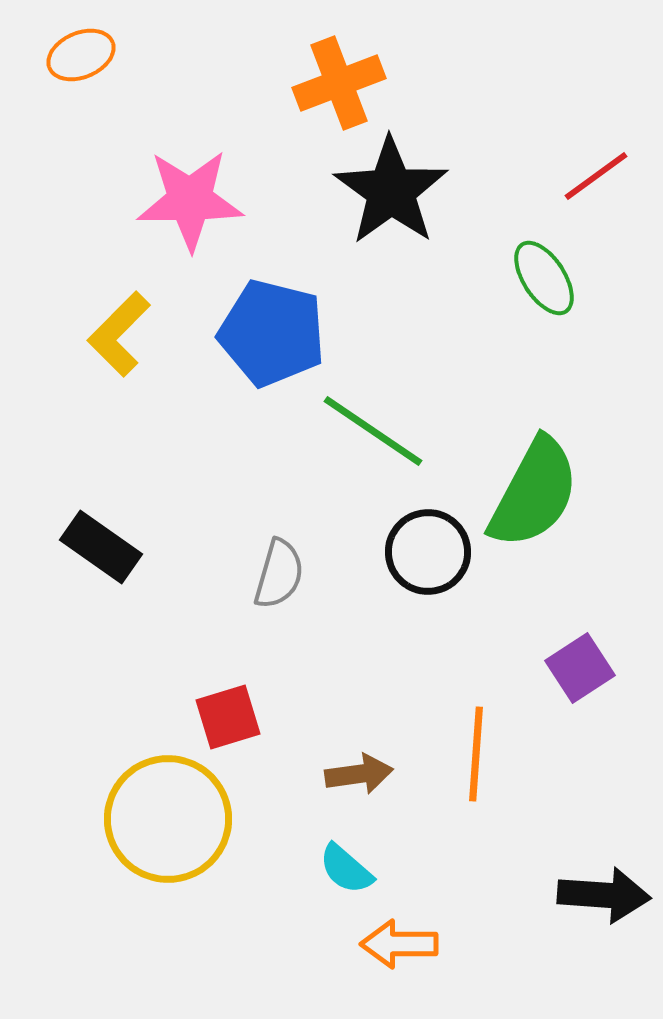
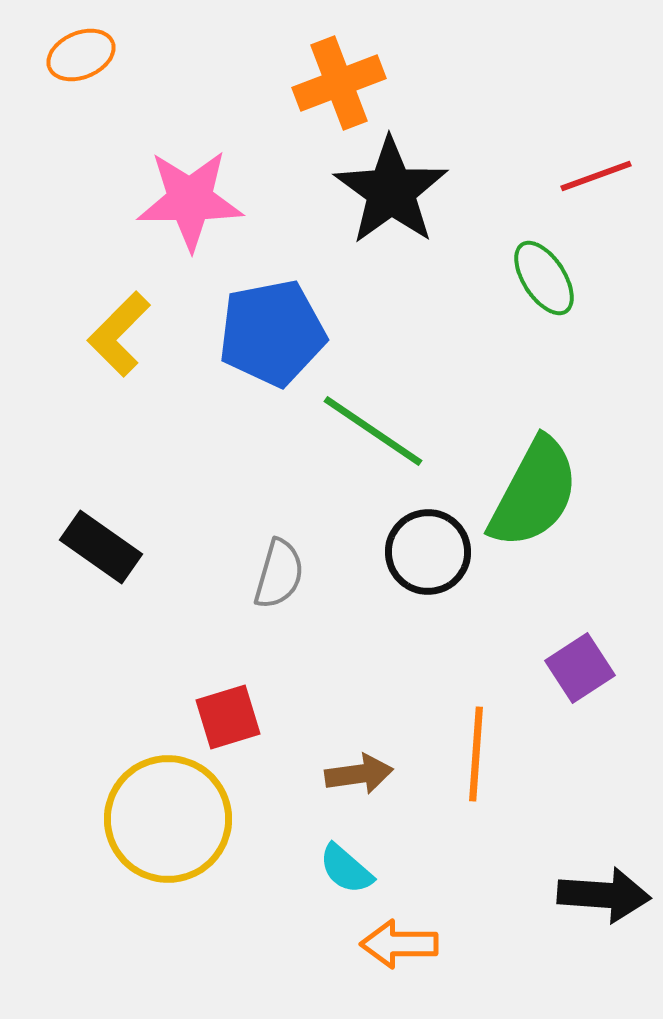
red line: rotated 16 degrees clockwise
blue pentagon: rotated 25 degrees counterclockwise
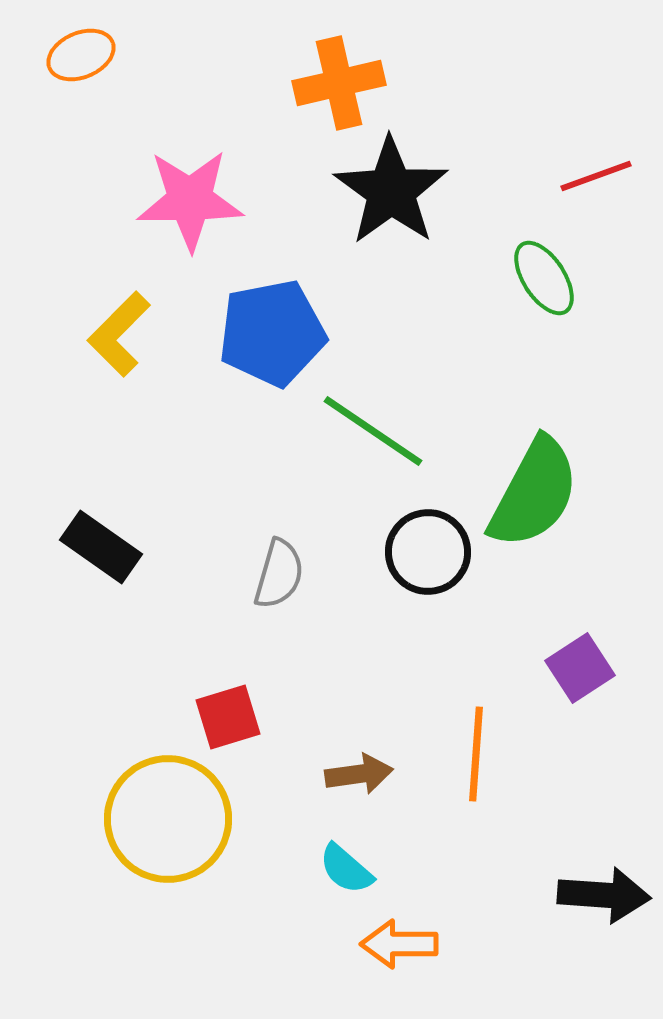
orange cross: rotated 8 degrees clockwise
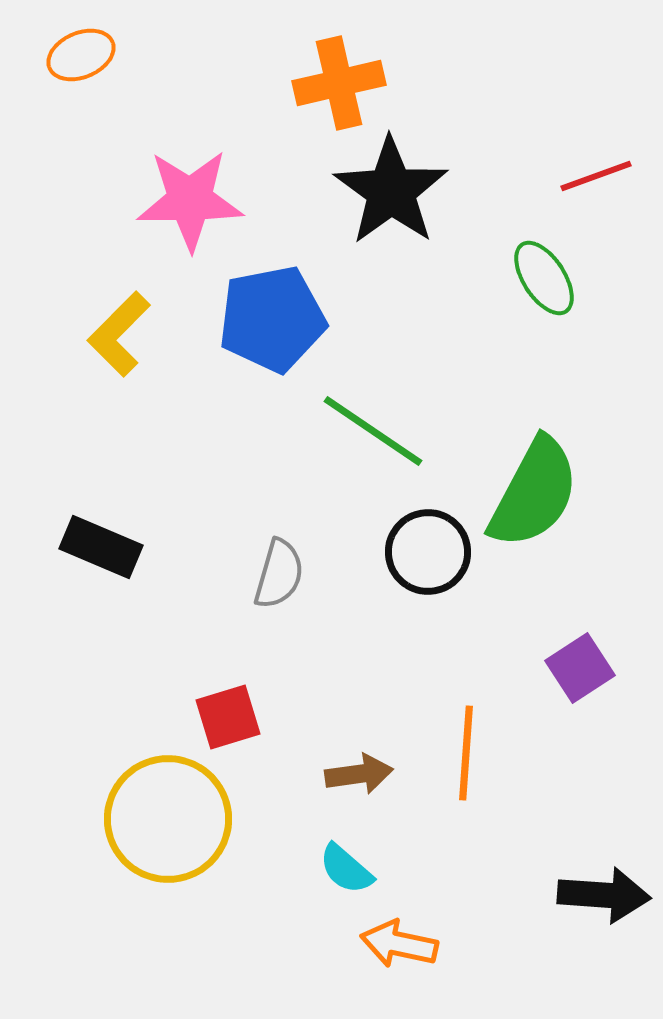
blue pentagon: moved 14 px up
black rectangle: rotated 12 degrees counterclockwise
orange line: moved 10 px left, 1 px up
orange arrow: rotated 12 degrees clockwise
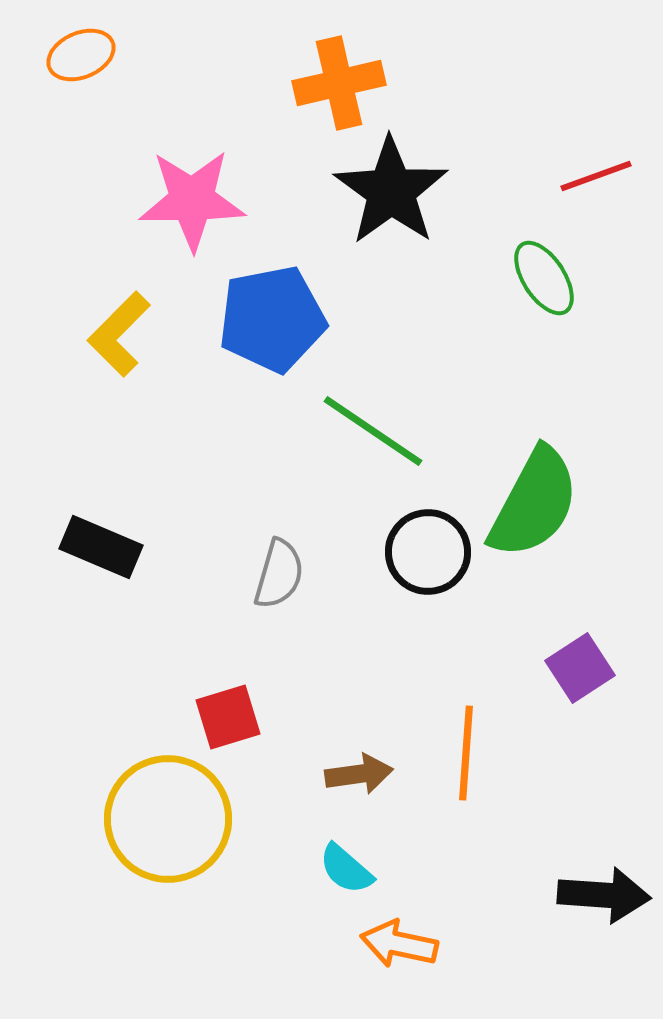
pink star: moved 2 px right
green semicircle: moved 10 px down
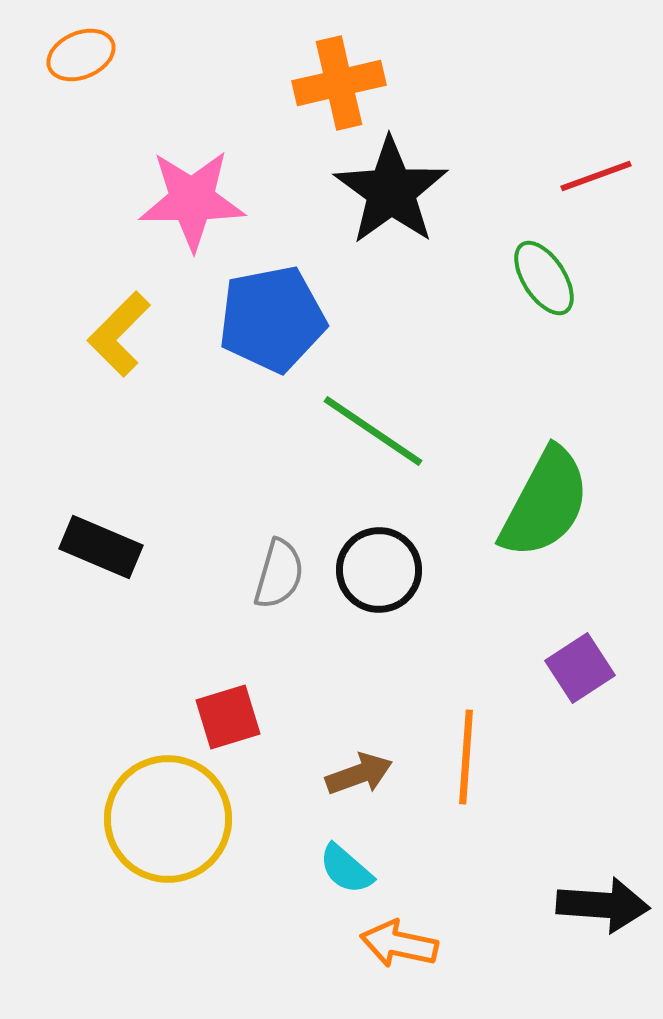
green semicircle: moved 11 px right
black circle: moved 49 px left, 18 px down
orange line: moved 4 px down
brown arrow: rotated 12 degrees counterclockwise
black arrow: moved 1 px left, 10 px down
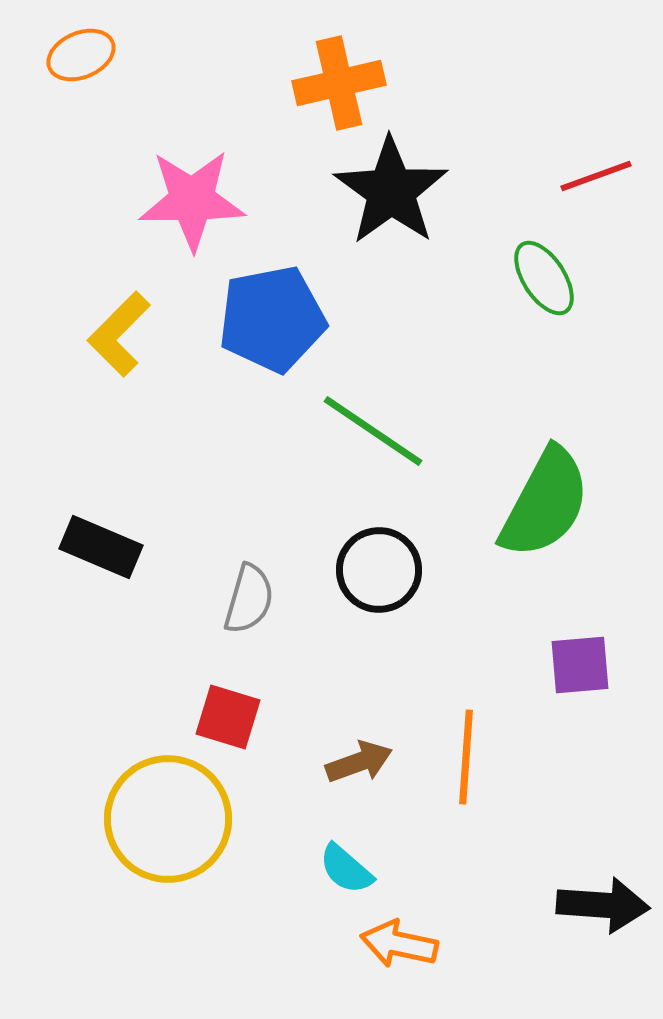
gray semicircle: moved 30 px left, 25 px down
purple square: moved 3 px up; rotated 28 degrees clockwise
red square: rotated 34 degrees clockwise
brown arrow: moved 12 px up
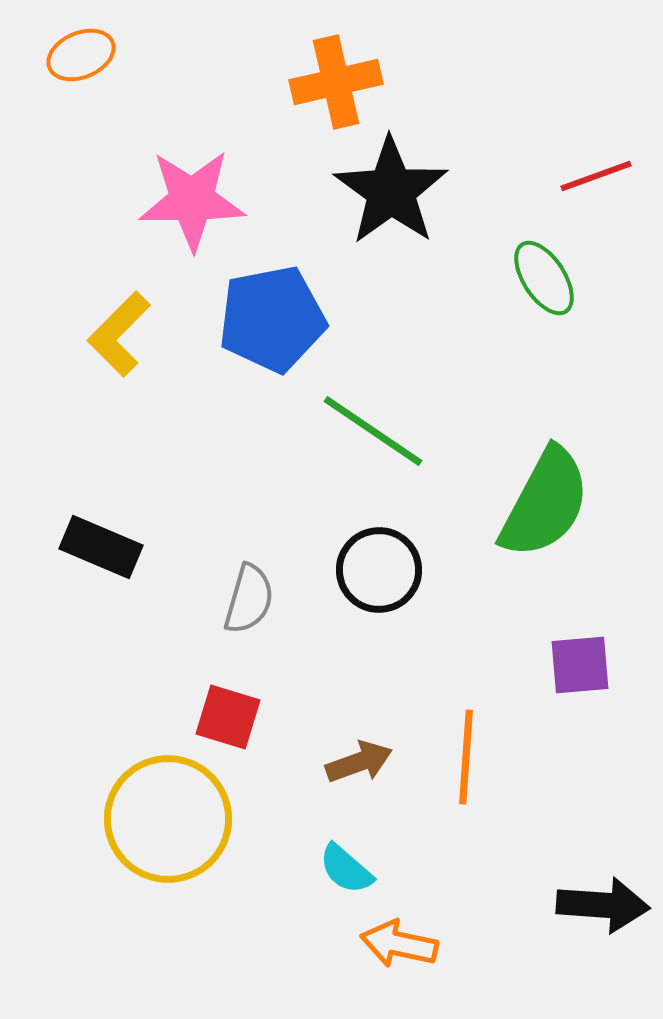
orange cross: moved 3 px left, 1 px up
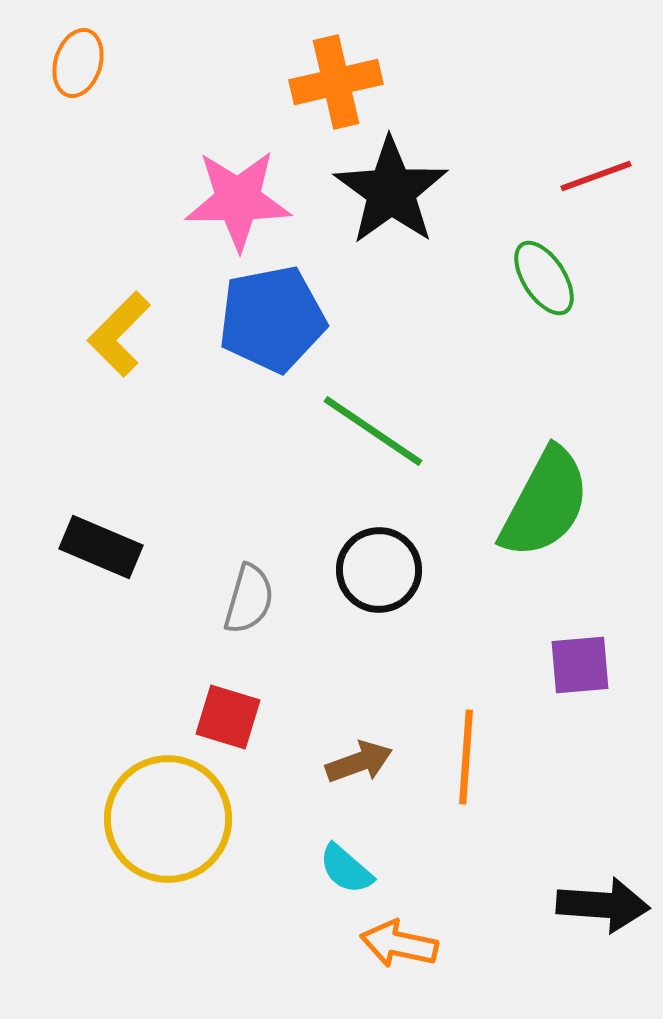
orange ellipse: moved 3 px left, 8 px down; rotated 50 degrees counterclockwise
pink star: moved 46 px right
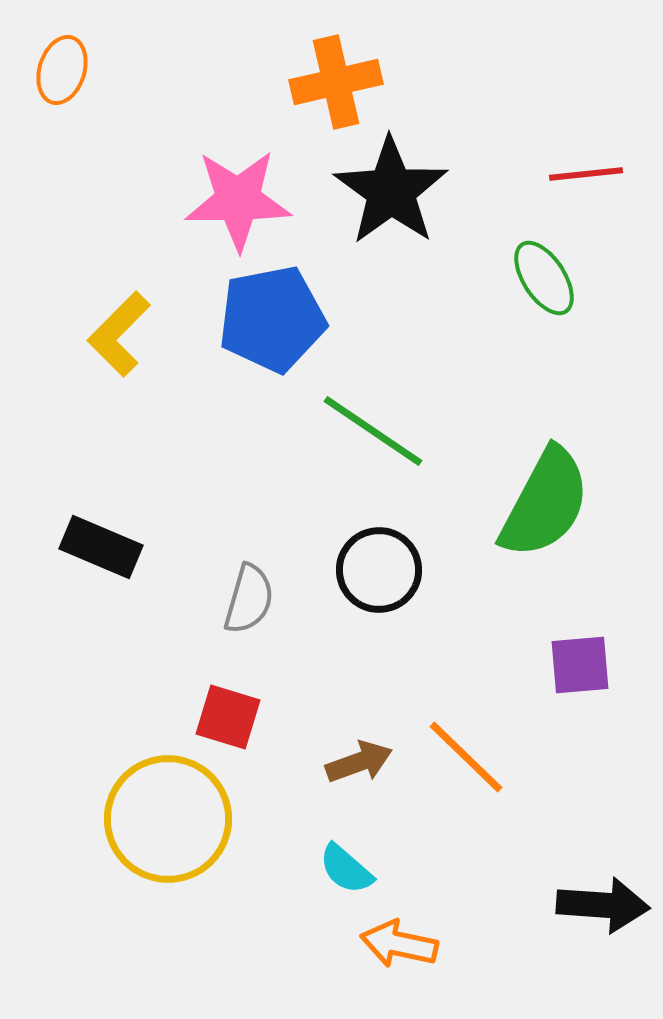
orange ellipse: moved 16 px left, 7 px down
red line: moved 10 px left, 2 px up; rotated 14 degrees clockwise
orange line: rotated 50 degrees counterclockwise
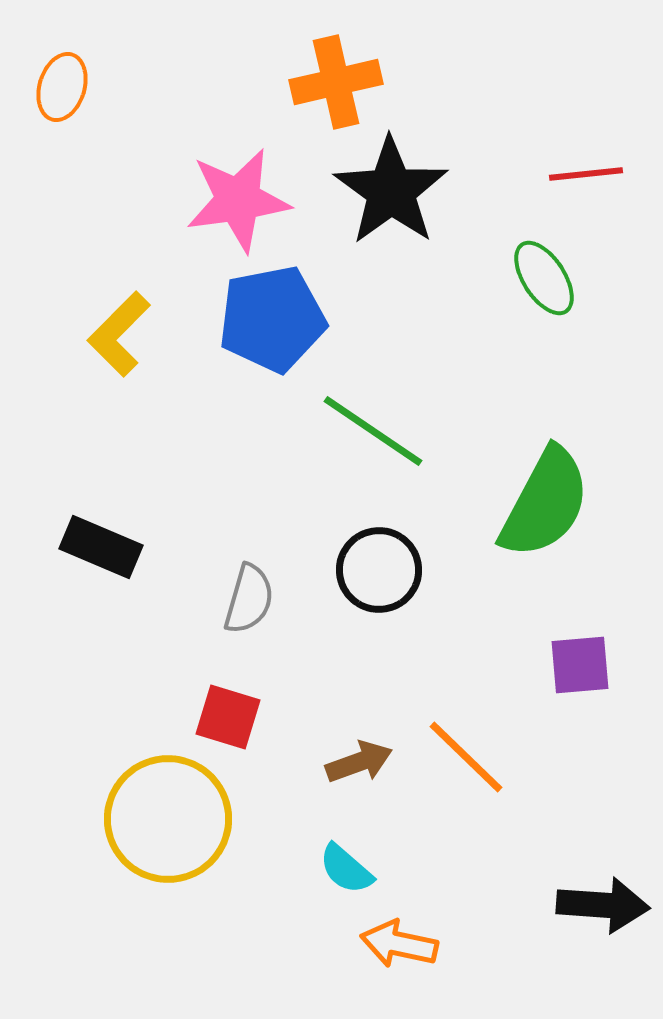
orange ellipse: moved 17 px down
pink star: rotated 8 degrees counterclockwise
